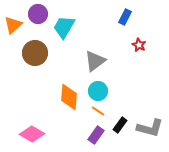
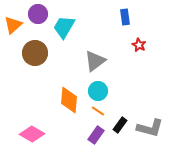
blue rectangle: rotated 35 degrees counterclockwise
orange diamond: moved 3 px down
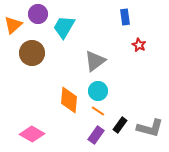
brown circle: moved 3 px left
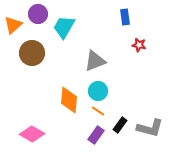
red star: rotated 16 degrees counterclockwise
gray triangle: rotated 15 degrees clockwise
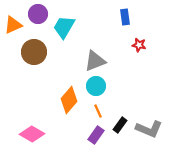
orange triangle: rotated 18 degrees clockwise
brown circle: moved 2 px right, 1 px up
cyan circle: moved 2 px left, 5 px up
orange diamond: rotated 36 degrees clockwise
orange line: rotated 32 degrees clockwise
gray L-shape: moved 1 px left, 1 px down; rotated 8 degrees clockwise
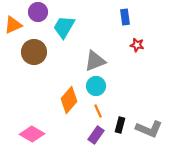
purple circle: moved 2 px up
red star: moved 2 px left
black rectangle: rotated 21 degrees counterclockwise
